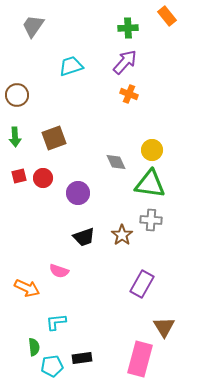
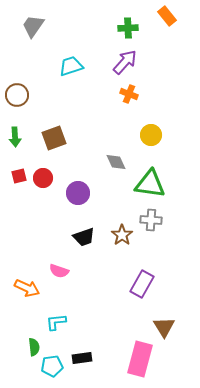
yellow circle: moved 1 px left, 15 px up
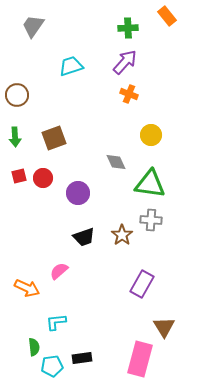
pink semicircle: rotated 120 degrees clockwise
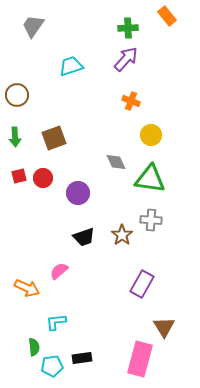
purple arrow: moved 1 px right, 3 px up
orange cross: moved 2 px right, 7 px down
green triangle: moved 5 px up
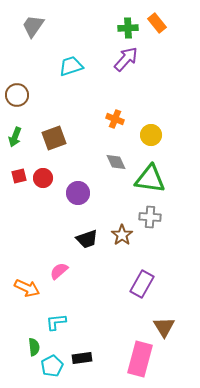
orange rectangle: moved 10 px left, 7 px down
orange cross: moved 16 px left, 18 px down
green arrow: rotated 24 degrees clockwise
gray cross: moved 1 px left, 3 px up
black trapezoid: moved 3 px right, 2 px down
cyan pentagon: rotated 20 degrees counterclockwise
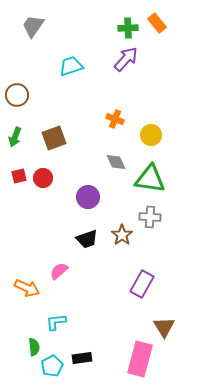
purple circle: moved 10 px right, 4 px down
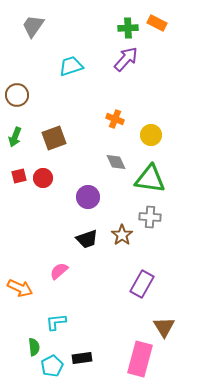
orange rectangle: rotated 24 degrees counterclockwise
orange arrow: moved 7 px left
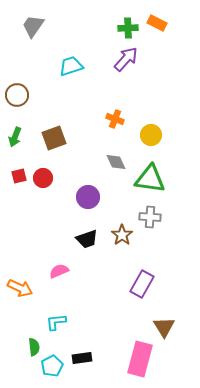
pink semicircle: rotated 18 degrees clockwise
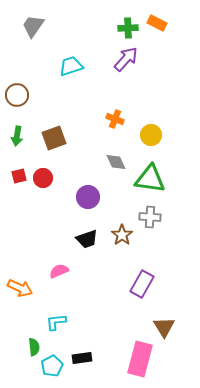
green arrow: moved 2 px right, 1 px up; rotated 12 degrees counterclockwise
